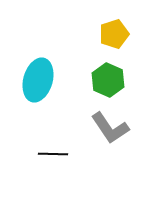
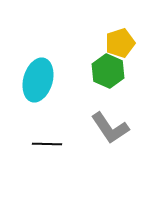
yellow pentagon: moved 6 px right, 9 px down
green hexagon: moved 9 px up
black line: moved 6 px left, 10 px up
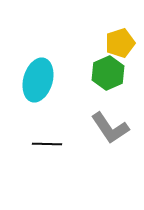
green hexagon: moved 2 px down; rotated 12 degrees clockwise
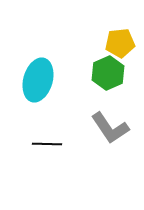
yellow pentagon: rotated 12 degrees clockwise
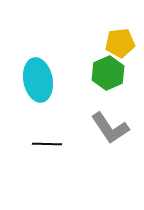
cyan ellipse: rotated 27 degrees counterclockwise
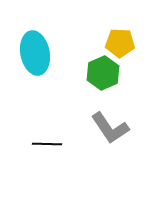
yellow pentagon: rotated 8 degrees clockwise
green hexagon: moved 5 px left
cyan ellipse: moved 3 px left, 27 px up
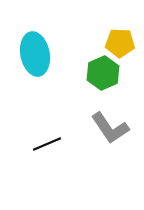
cyan ellipse: moved 1 px down
black line: rotated 24 degrees counterclockwise
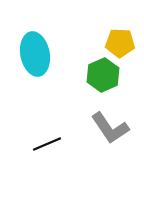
green hexagon: moved 2 px down
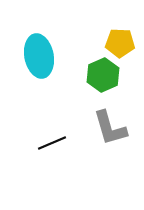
cyan ellipse: moved 4 px right, 2 px down
gray L-shape: rotated 18 degrees clockwise
black line: moved 5 px right, 1 px up
